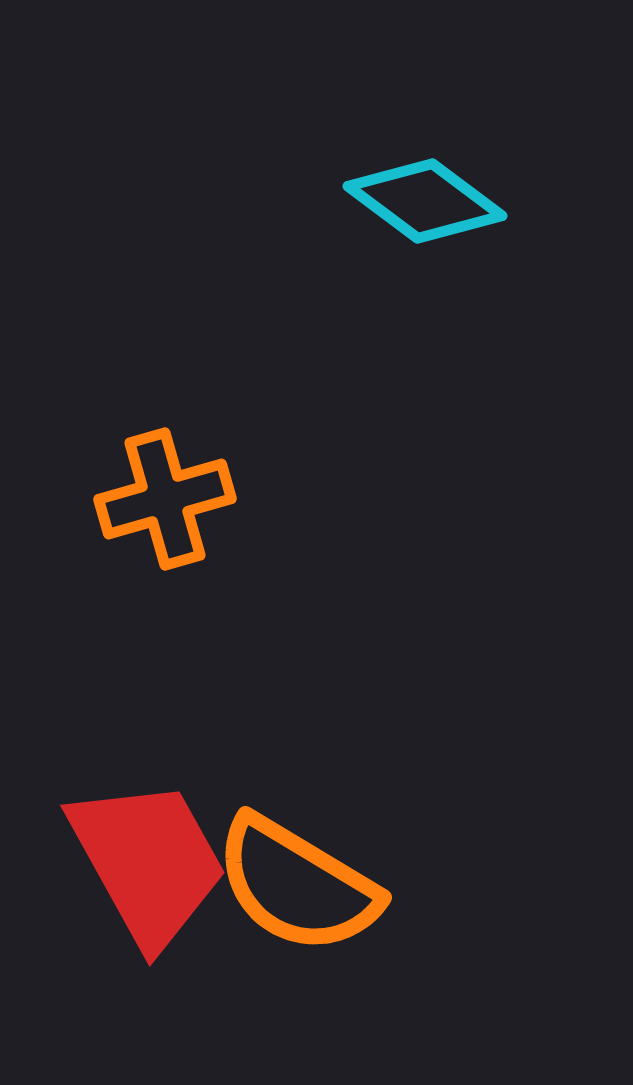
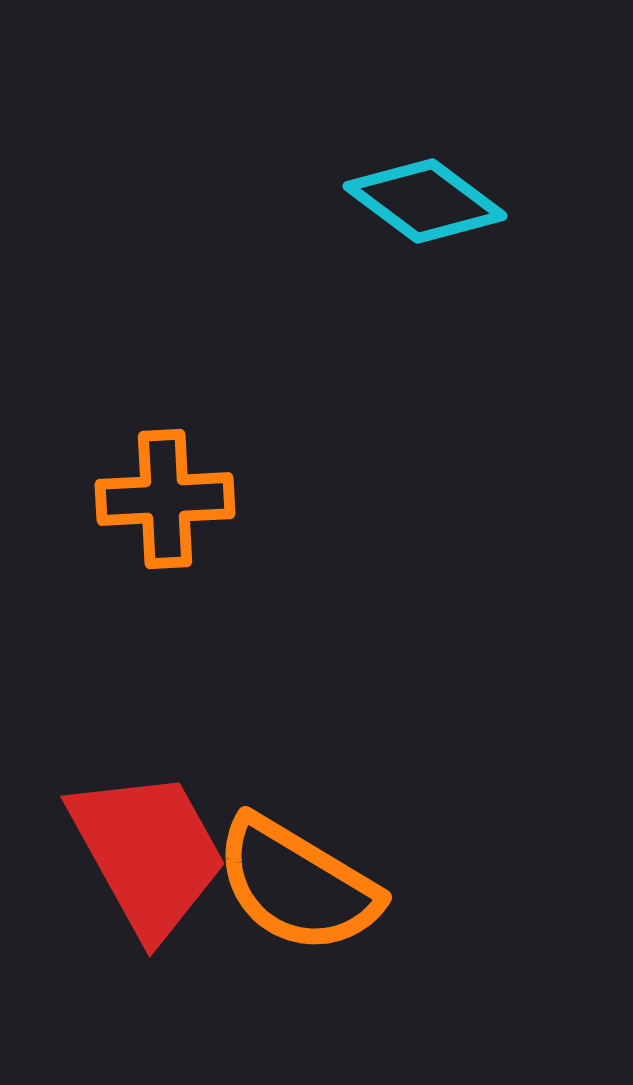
orange cross: rotated 13 degrees clockwise
red trapezoid: moved 9 px up
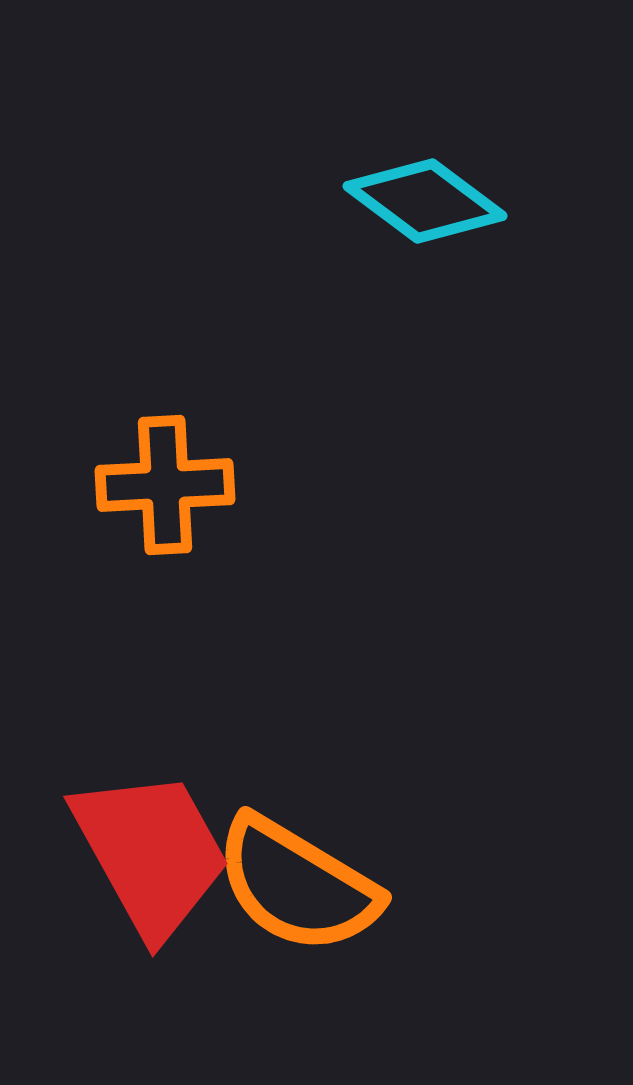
orange cross: moved 14 px up
red trapezoid: moved 3 px right
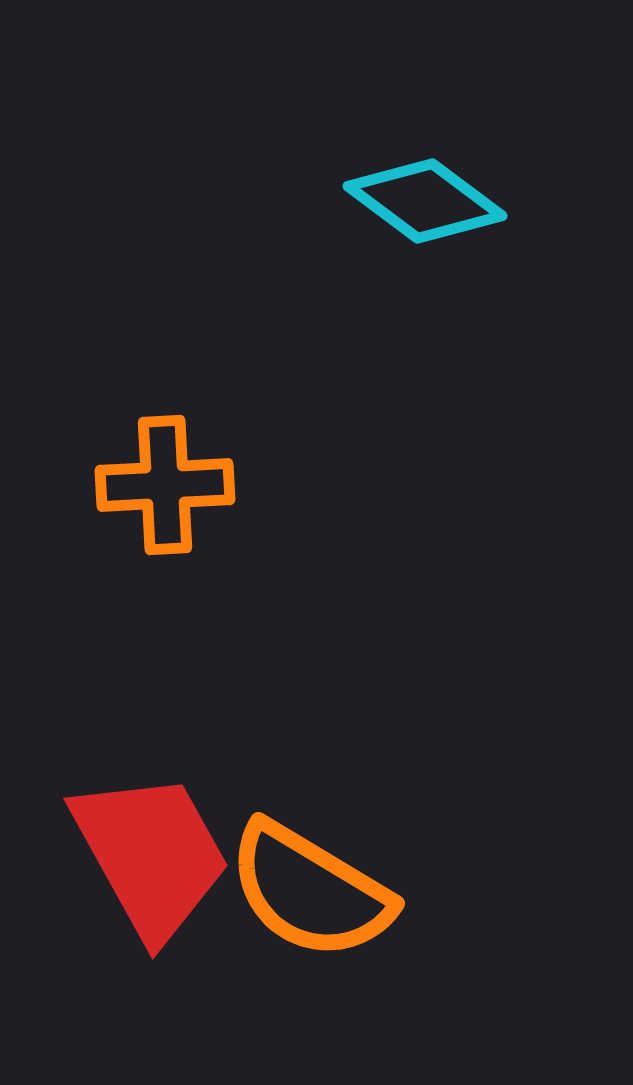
red trapezoid: moved 2 px down
orange semicircle: moved 13 px right, 6 px down
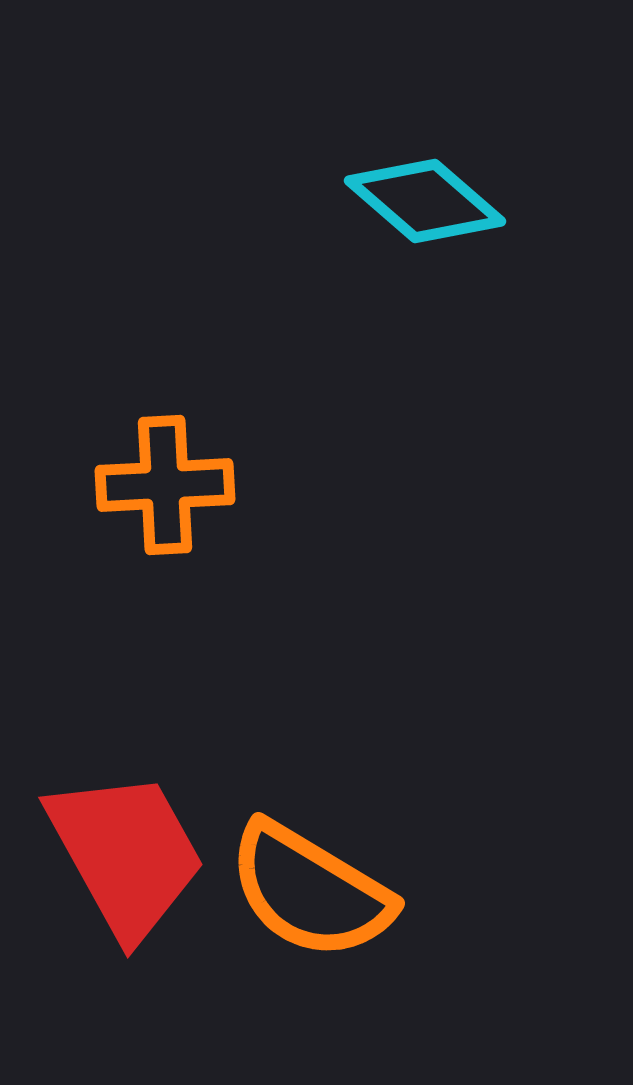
cyan diamond: rotated 4 degrees clockwise
red trapezoid: moved 25 px left, 1 px up
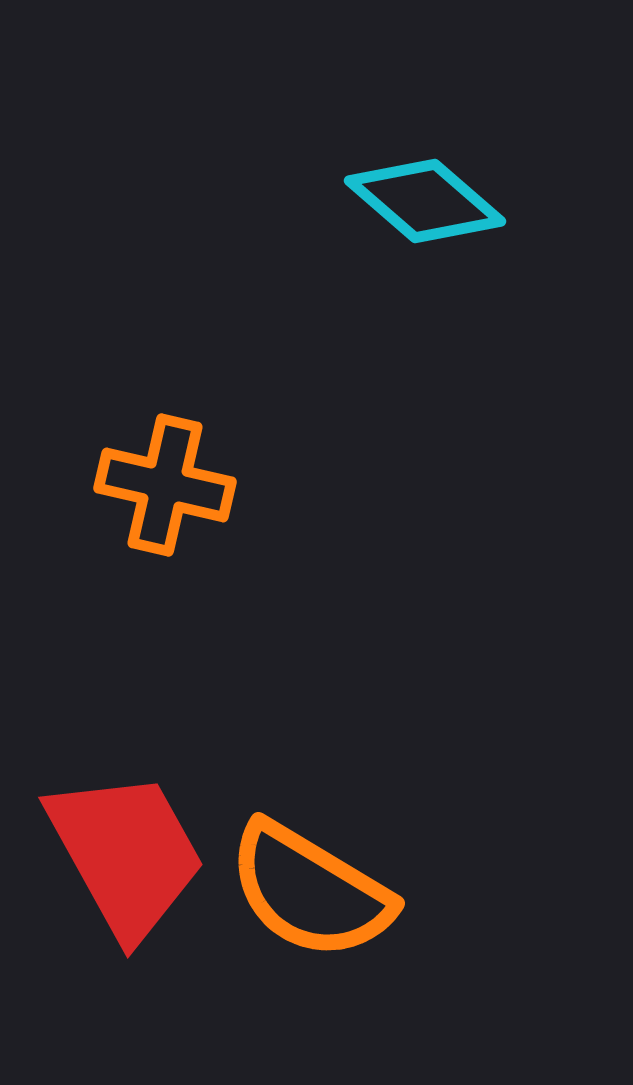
orange cross: rotated 16 degrees clockwise
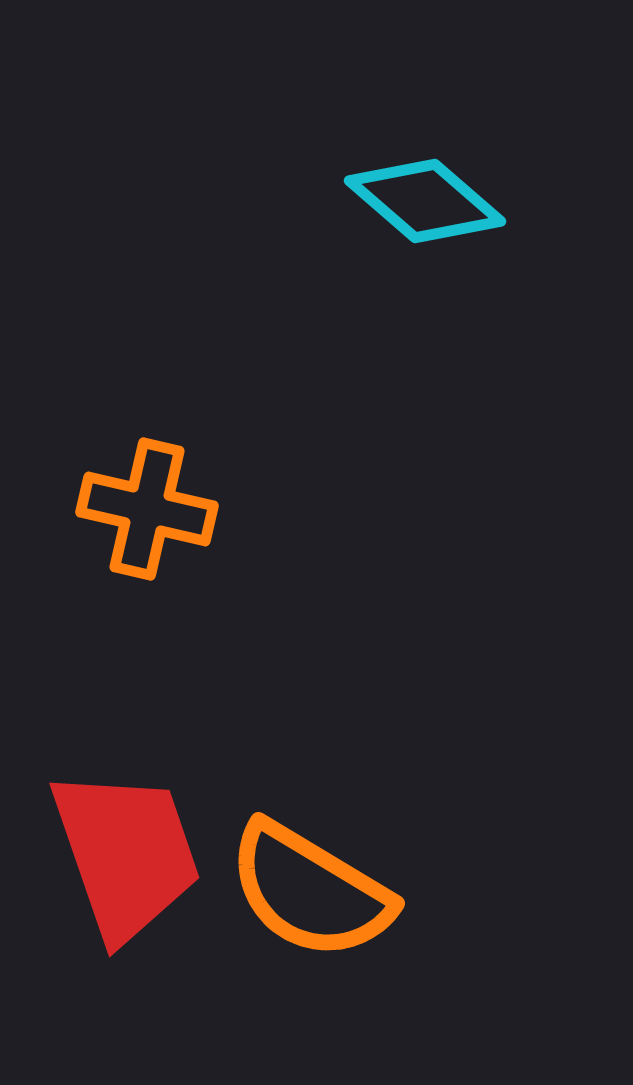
orange cross: moved 18 px left, 24 px down
red trapezoid: rotated 10 degrees clockwise
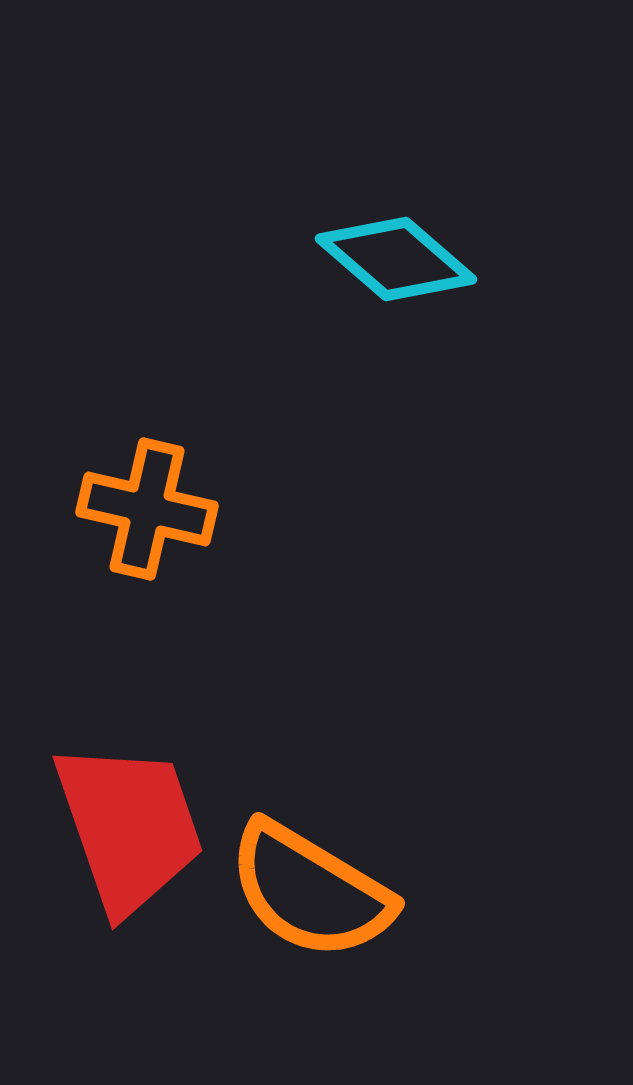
cyan diamond: moved 29 px left, 58 px down
red trapezoid: moved 3 px right, 27 px up
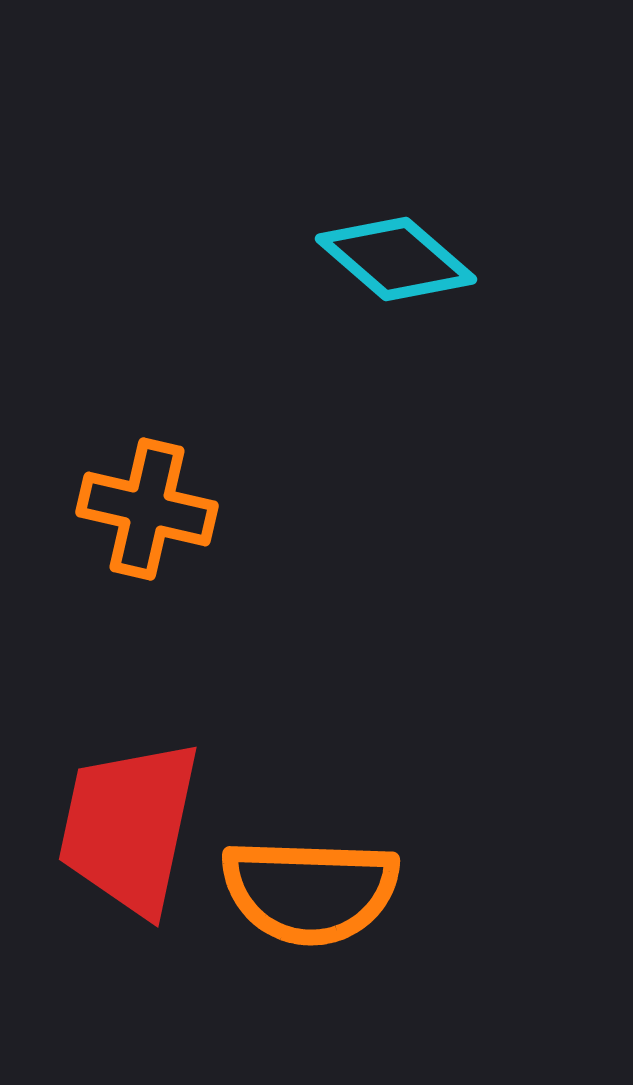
red trapezoid: rotated 149 degrees counterclockwise
orange semicircle: rotated 29 degrees counterclockwise
